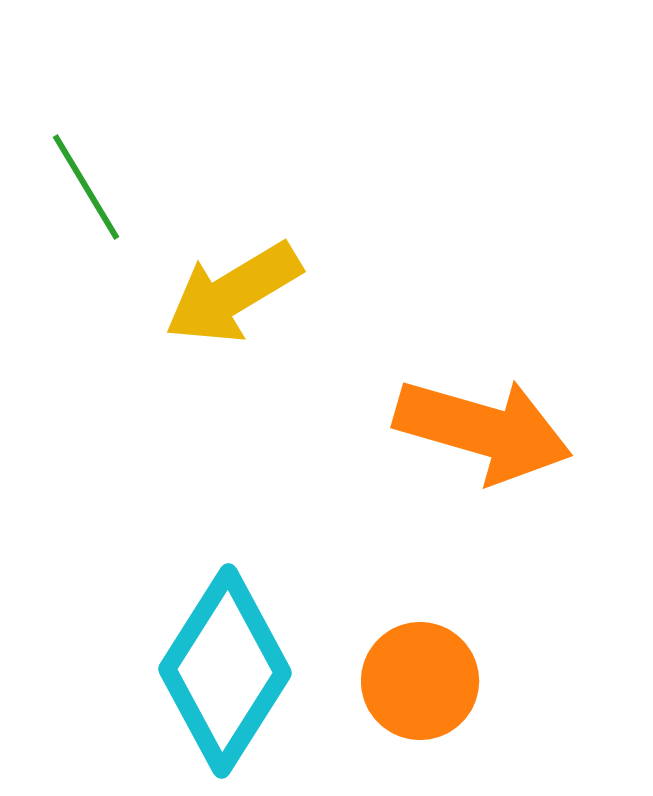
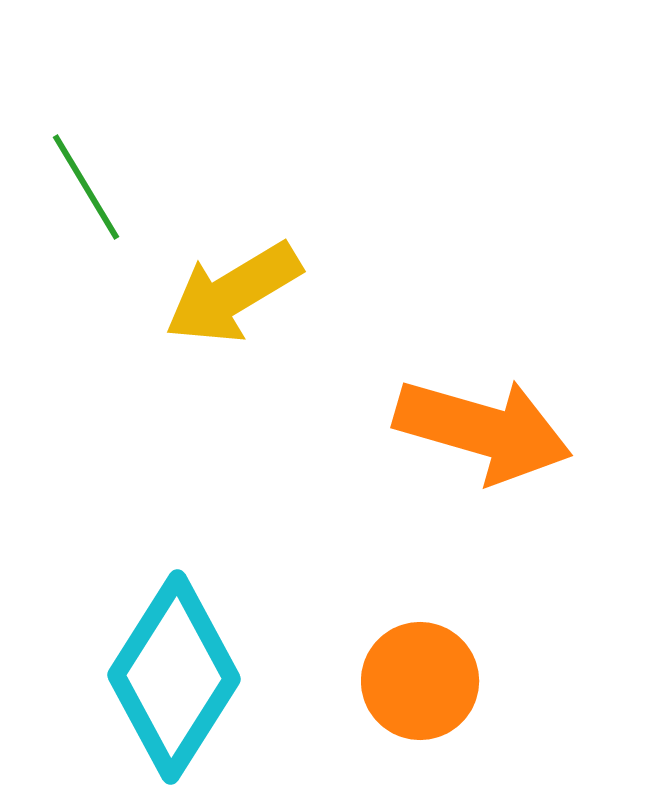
cyan diamond: moved 51 px left, 6 px down
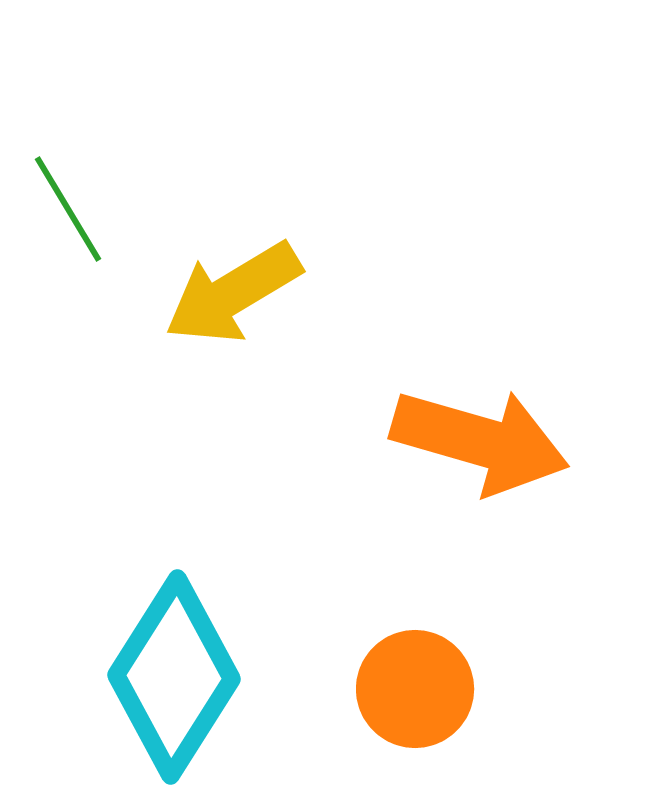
green line: moved 18 px left, 22 px down
orange arrow: moved 3 px left, 11 px down
orange circle: moved 5 px left, 8 px down
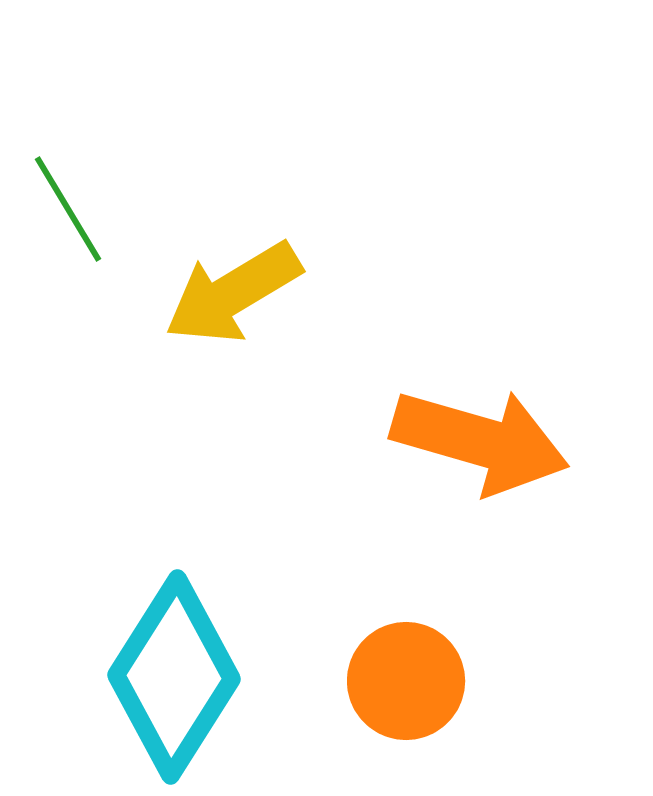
orange circle: moved 9 px left, 8 px up
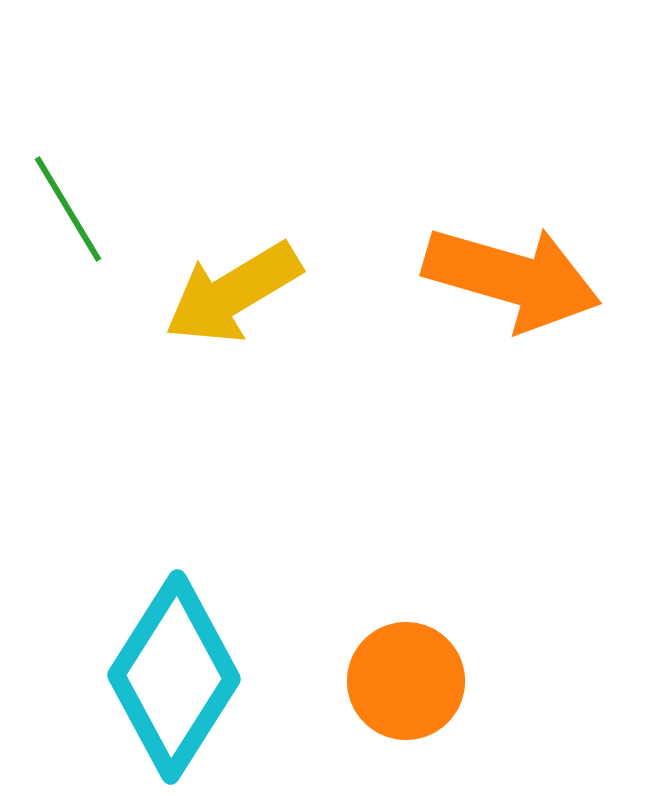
orange arrow: moved 32 px right, 163 px up
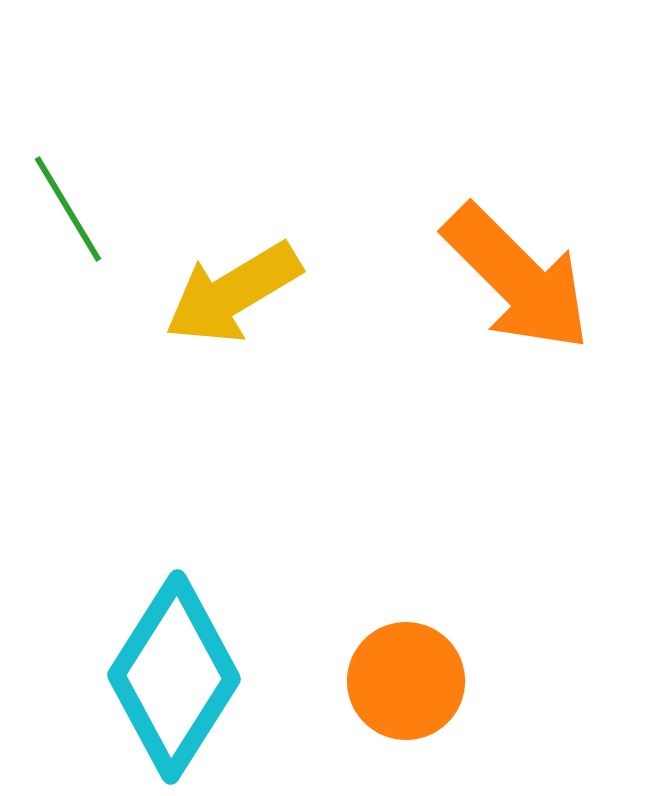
orange arrow: moved 5 px right; rotated 29 degrees clockwise
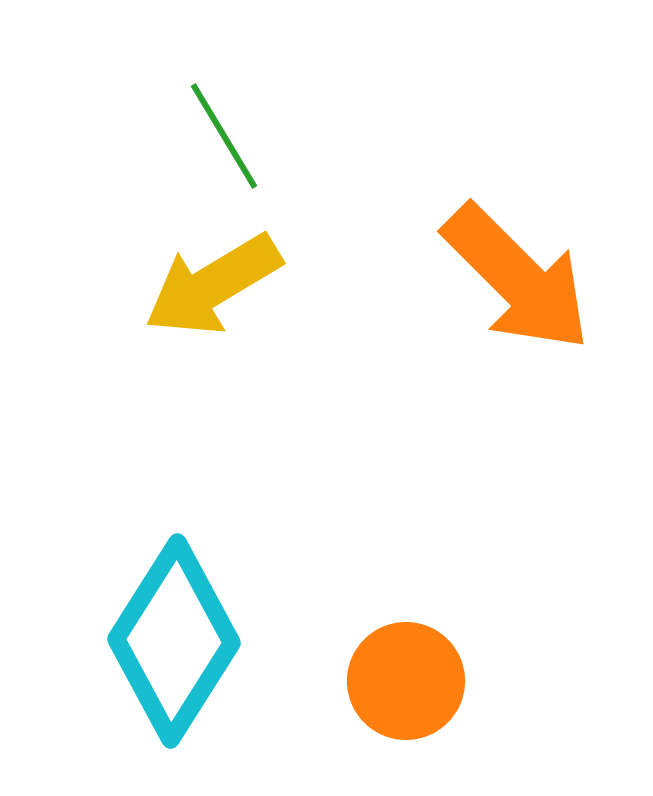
green line: moved 156 px right, 73 px up
yellow arrow: moved 20 px left, 8 px up
cyan diamond: moved 36 px up
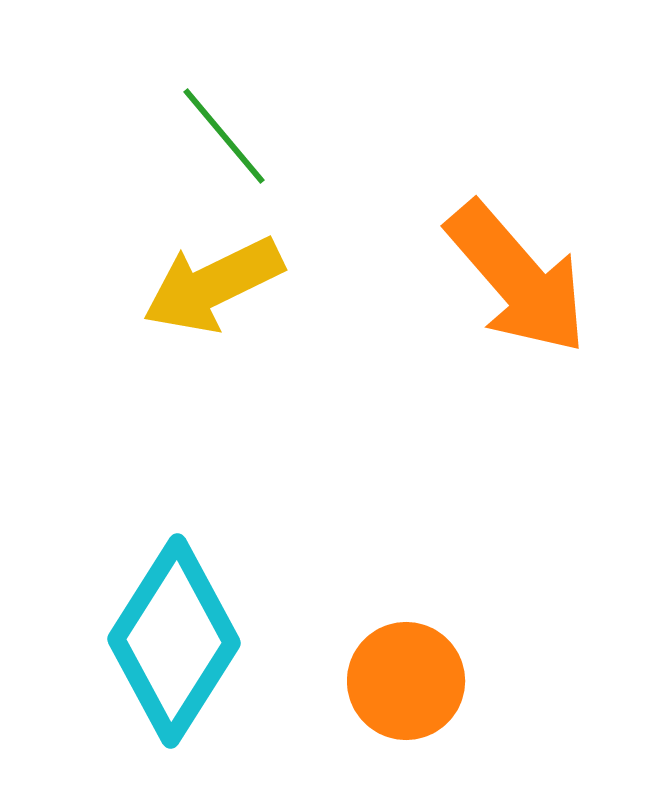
green line: rotated 9 degrees counterclockwise
orange arrow: rotated 4 degrees clockwise
yellow arrow: rotated 5 degrees clockwise
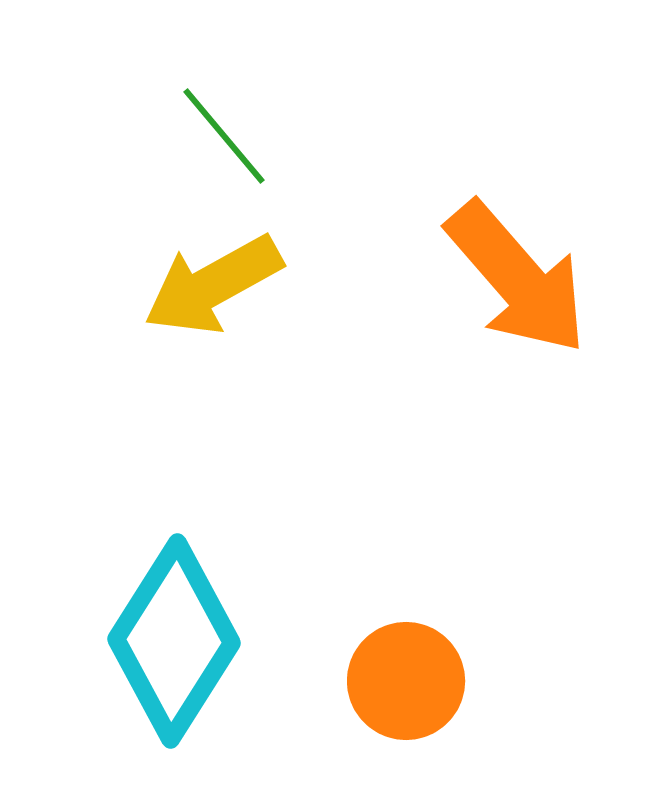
yellow arrow: rotated 3 degrees counterclockwise
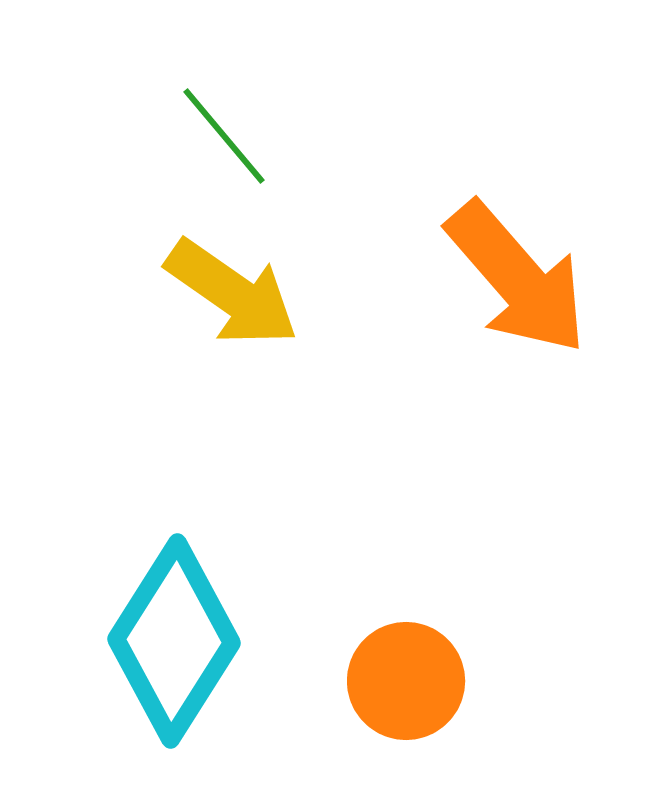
yellow arrow: moved 19 px right, 8 px down; rotated 116 degrees counterclockwise
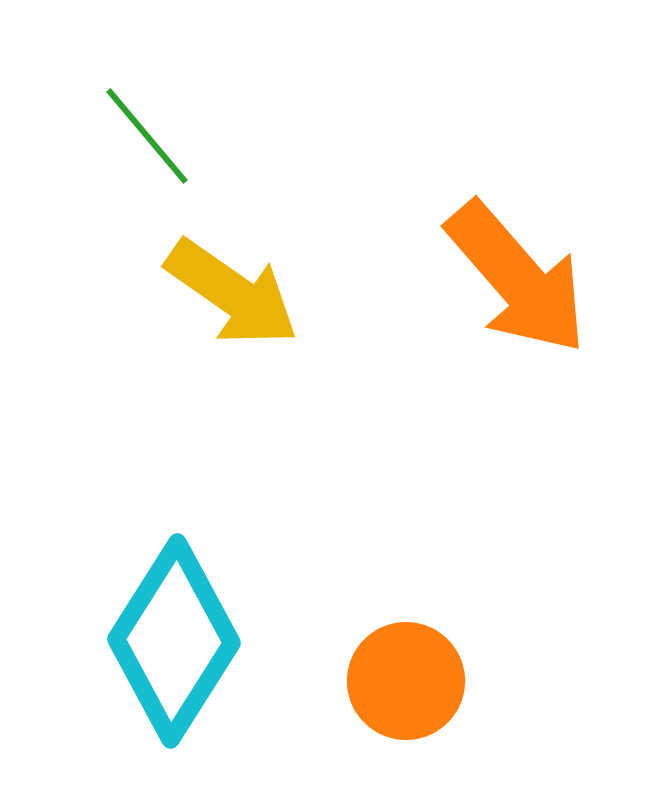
green line: moved 77 px left
